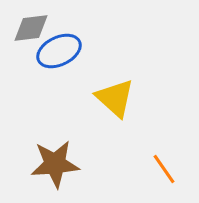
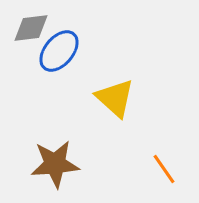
blue ellipse: rotated 24 degrees counterclockwise
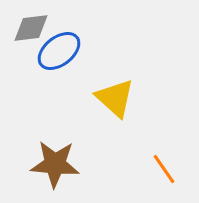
blue ellipse: rotated 12 degrees clockwise
brown star: rotated 9 degrees clockwise
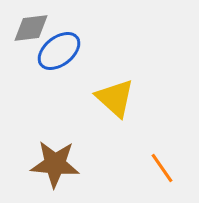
orange line: moved 2 px left, 1 px up
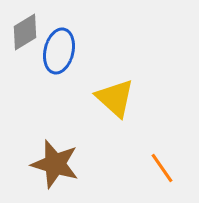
gray diamond: moved 6 px left, 4 px down; rotated 24 degrees counterclockwise
blue ellipse: rotated 39 degrees counterclockwise
brown star: rotated 12 degrees clockwise
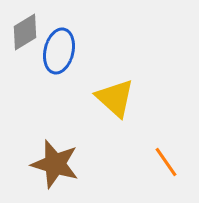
orange line: moved 4 px right, 6 px up
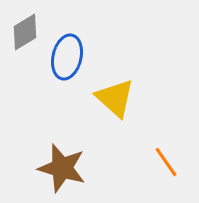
blue ellipse: moved 8 px right, 6 px down
brown star: moved 7 px right, 4 px down
